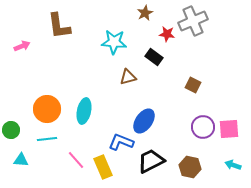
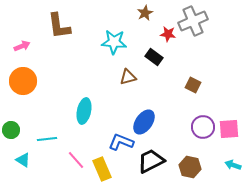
red star: moved 1 px right
orange circle: moved 24 px left, 28 px up
blue ellipse: moved 1 px down
cyan triangle: moved 2 px right; rotated 28 degrees clockwise
yellow rectangle: moved 1 px left, 2 px down
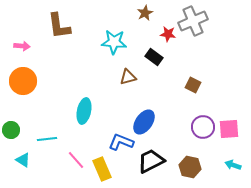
pink arrow: rotated 28 degrees clockwise
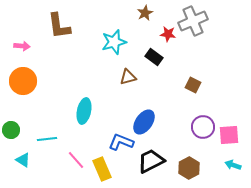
cyan star: rotated 20 degrees counterclockwise
pink square: moved 6 px down
brown hexagon: moved 1 px left, 1 px down; rotated 20 degrees clockwise
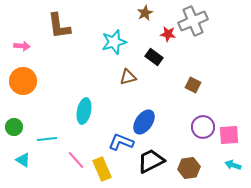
green circle: moved 3 px right, 3 px up
brown hexagon: rotated 20 degrees clockwise
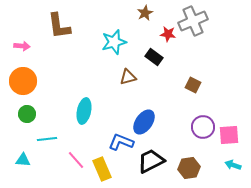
green circle: moved 13 px right, 13 px up
cyan triangle: rotated 28 degrees counterclockwise
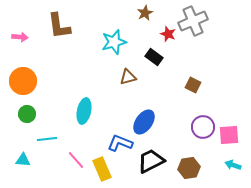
red star: rotated 14 degrees clockwise
pink arrow: moved 2 px left, 9 px up
blue L-shape: moved 1 px left, 1 px down
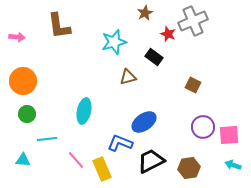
pink arrow: moved 3 px left
blue ellipse: rotated 20 degrees clockwise
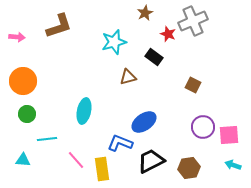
brown L-shape: rotated 100 degrees counterclockwise
yellow rectangle: rotated 15 degrees clockwise
